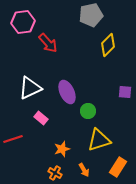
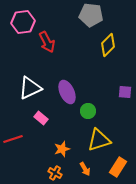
gray pentagon: rotated 20 degrees clockwise
red arrow: moved 1 px left, 1 px up; rotated 15 degrees clockwise
orange arrow: moved 1 px right, 1 px up
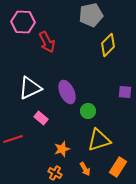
gray pentagon: rotated 20 degrees counterclockwise
pink hexagon: rotated 10 degrees clockwise
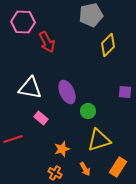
white triangle: rotated 35 degrees clockwise
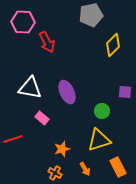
yellow diamond: moved 5 px right
green circle: moved 14 px right
pink rectangle: moved 1 px right
orange rectangle: rotated 60 degrees counterclockwise
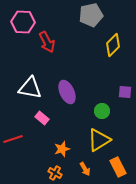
yellow triangle: rotated 15 degrees counterclockwise
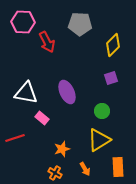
gray pentagon: moved 11 px left, 9 px down; rotated 15 degrees clockwise
white triangle: moved 4 px left, 5 px down
purple square: moved 14 px left, 14 px up; rotated 24 degrees counterclockwise
red line: moved 2 px right, 1 px up
orange rectangle: rotated 24 degrees clockwise
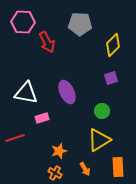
pink rectangle: rotated 56 degrees counterclockwise
orange star: moved 3 px left, 2 px down
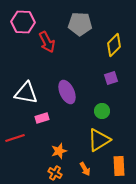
yellow diamond: moved 1 px right
orange rectangle: moved 1 px right, 1 px up
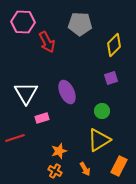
white triangle: rotated 50 degrees clockwise
orange rectangle: rotated 30 degrees clockwise
orange cross: moved 2 px up
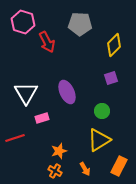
pink hexagon: rotated 15 degrees clockwise
